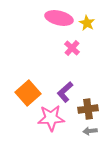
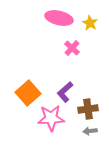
yellow star: moved 3 px right
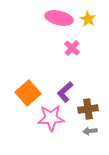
yellow star: moved 2 px left, 4 px up
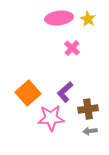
pink ellipse: rotated 20 degrees counterclockwise
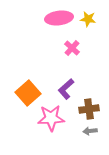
yellow star: rotated 21 degrees counterclockwise
purple L-shape: moved 1 px right, 3 px up
brown cross: moved 1 px right
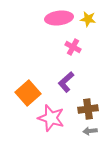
pink cross: moved 1 px right, 1 px up; rotated 14 degrees counterclockwise
purple L-shape: moved 7 px up
brown cross: moved 1 px left
pink star: rotated 20 degrees clockwise
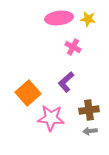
brown cross: moved 1 px right, 1 px down
pink star: rotated 12 degrees counterclockwise
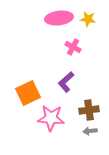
orange square: rotated 15 degrees clockwise
